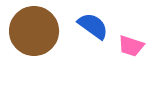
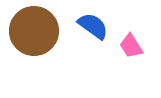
pink trapezoid: rotated 40 degrees clockwise
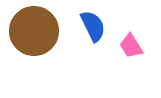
blue semicircle: rotated 28 degrees clockwise
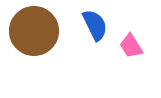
blue semicircle: moved 2 px right, 1 px up
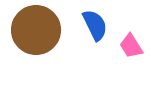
brown circle: moved 2 px right, 1 px up
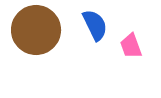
pink trapezoid: rotated 12 degrees clockwise
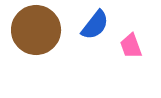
blue semicircle: rotated 64 degrees clockwise
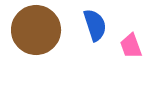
blue semicircle: rotated 56 degrees counterclockwise
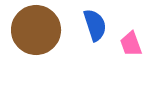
pink trapezoid: moved 2 px up
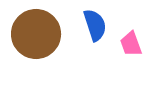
brown circle: moved 4 px down
